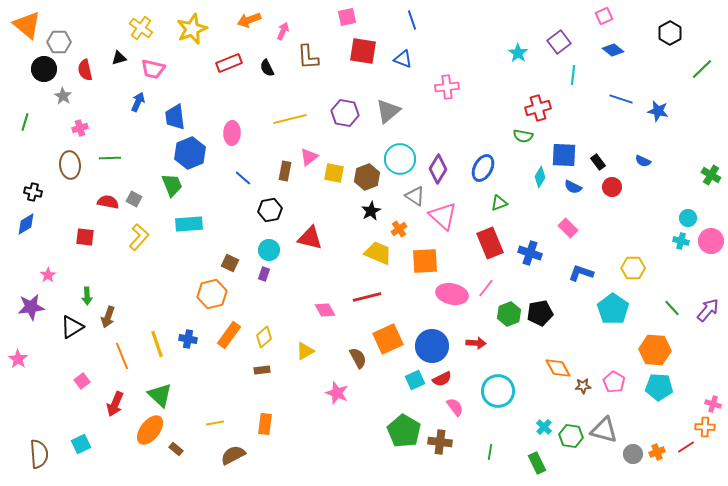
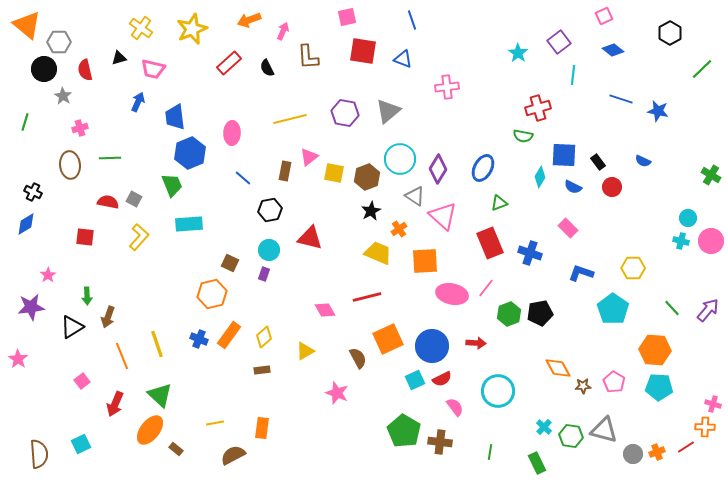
red rectangle at (229, 63): rotated 20 degrees counterclockwise
black cross at (33, 192): rotated 12 degrees clockwise
blue cross at (188, 339): moved 11 px right; rotated 12 degrees clockwise
orange rectangle at (265, 424): moved 3 px left, 4 px down
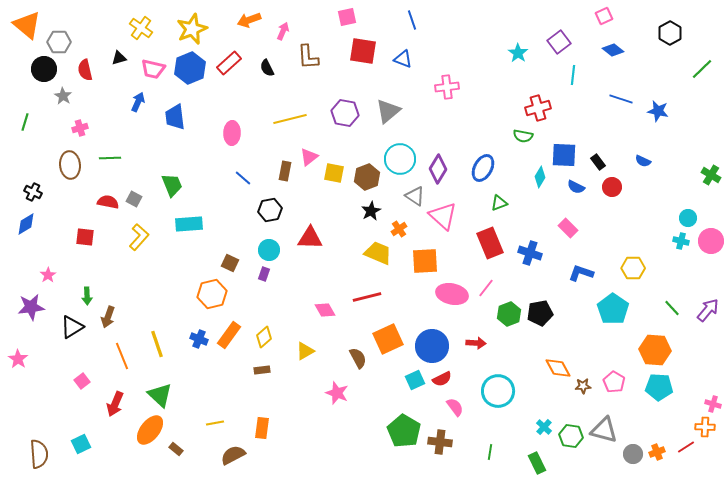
blue hexagon at (190, 153): moved 85 px up
blue semicircle at (573, 187): moved 3 px right
red triangle at (310, 238): rotated 12 degrees counterclockwise
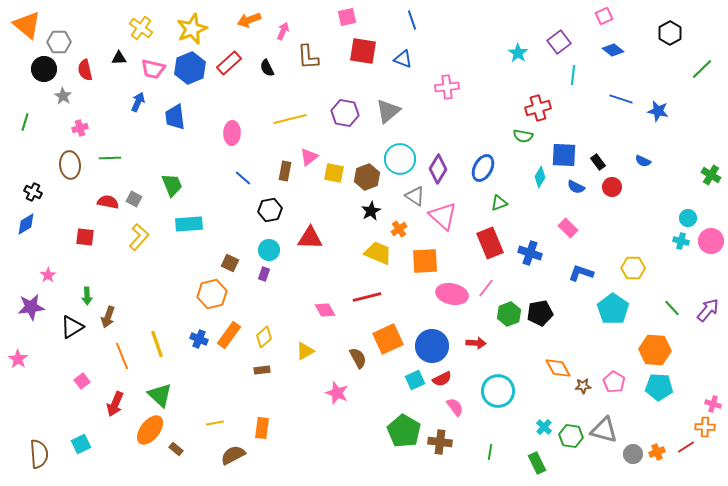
black triangle at (119, 58): rotated 14 degrees clockwise
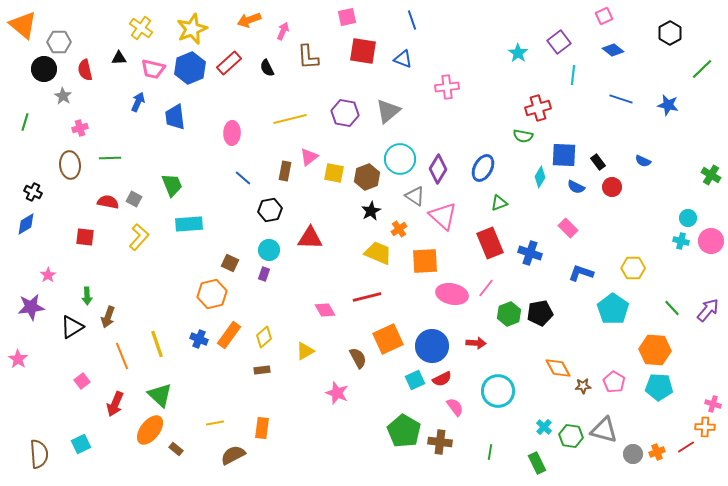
orange triangle at (27, 25): moved 4 px left
blue star at (658, 111): moved 10 px right, 6 px up
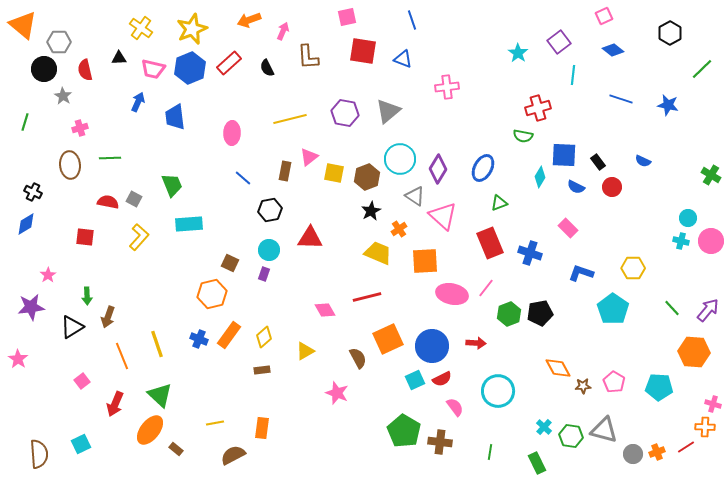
orange hexagon at (655, 350): moved 39 px right, 2 px down
